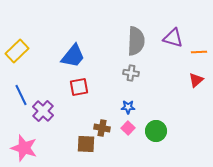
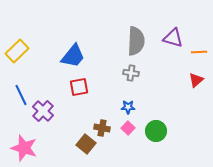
brown square: rotated 36 degrees clockwise
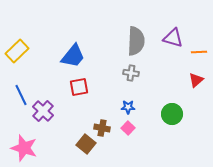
green circle: moved 16 px right, 17 px up
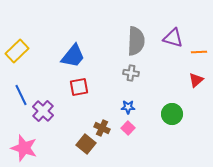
brown cross: rotated 14 degrees clockwise
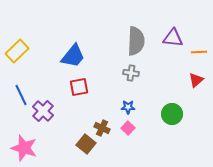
purple triangle: rotated 10 degrees counterclockwise
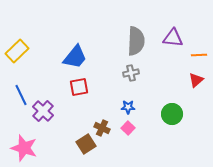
orange line: moved 3 px down
blue trapezoid: moved 2 px right, 1 px down
gray cross: rotated 21 degrees counterclockwise
brown square: rotated 18 degrees clockwise
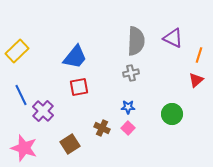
purple triangle: rotated 20 degrees clockwise
orange line: rotated 70 degrees counterclockwise
brown square: moved 16 px left
